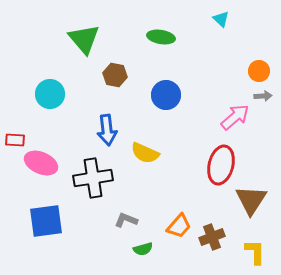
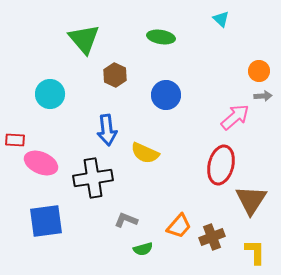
brown hexagon: rotated 15 degrees clockwise
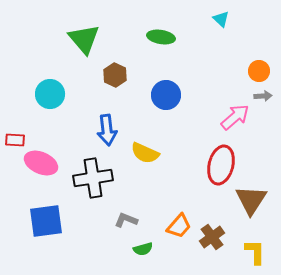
brown cross: rotated 15 degrees counterclockwise
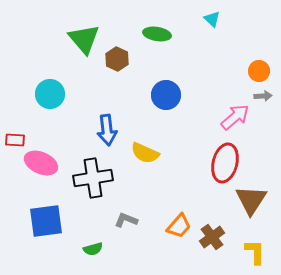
cyan triangle: moved 9 px left
green ellipse: moved 4 px left, 3 px up
brown hexagon: moved 2 px right, 16 px up
red ellipse: moved 4 px right, 2 px up
green semicircle: moved 50 px left
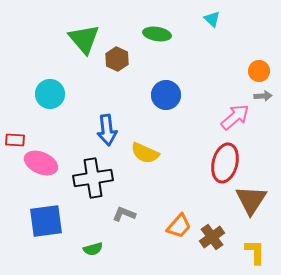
gray L-shape: moved 2 px left, 6 px up
